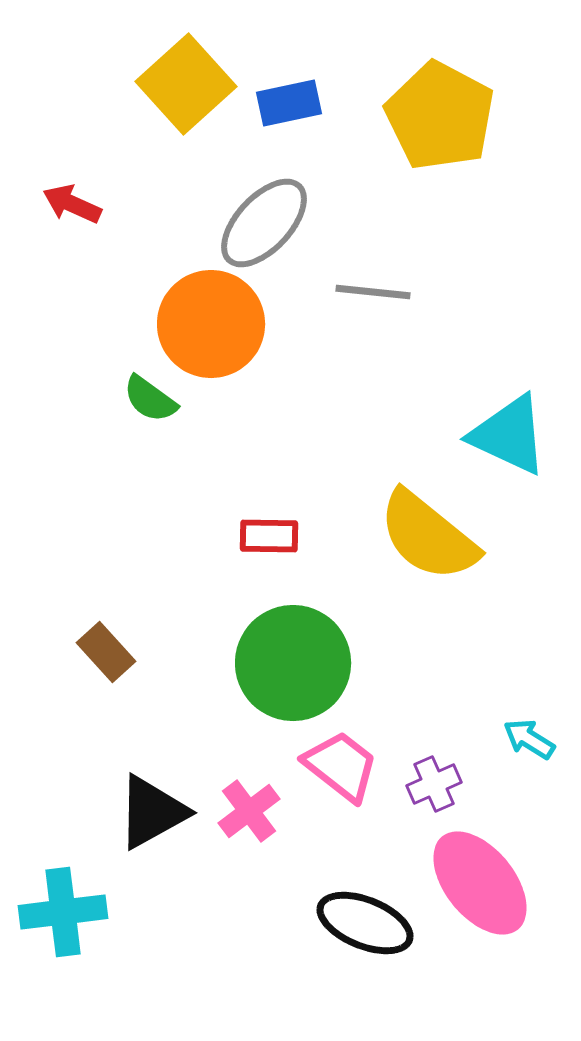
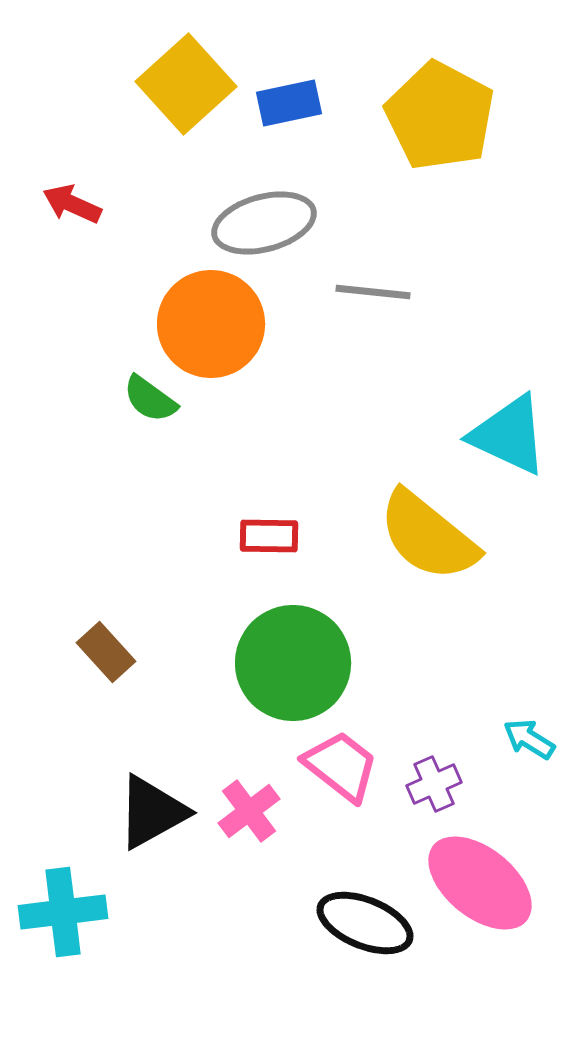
gray ellipse: rotated 32 degrees clockwise
pink ellipse: rotated 12 degrees counterclockwise
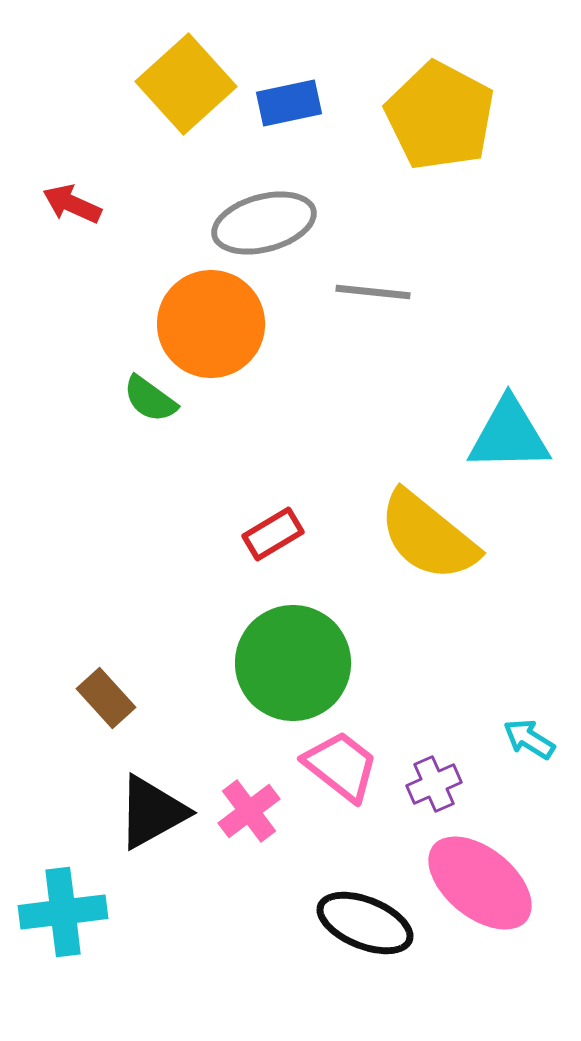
cyan triangle: rotated 26 degrees counterclockwise
red rectangle: moved 4 px right, 2 px up; rotated 32 degrees counterclockwise
brown rectangle: moved 46 px down
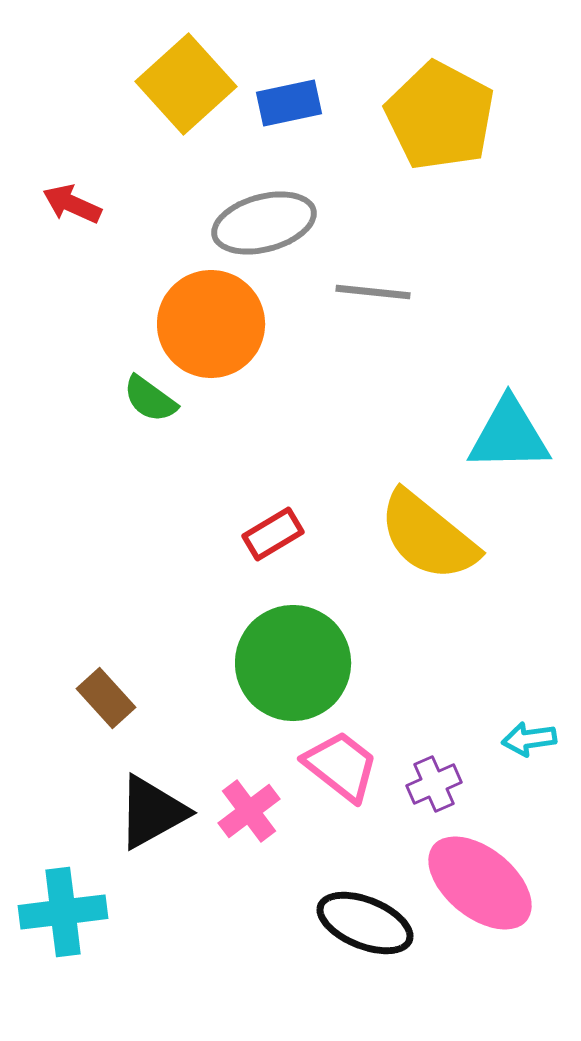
cyan arrow: rotated 40 degrees counterclockwise
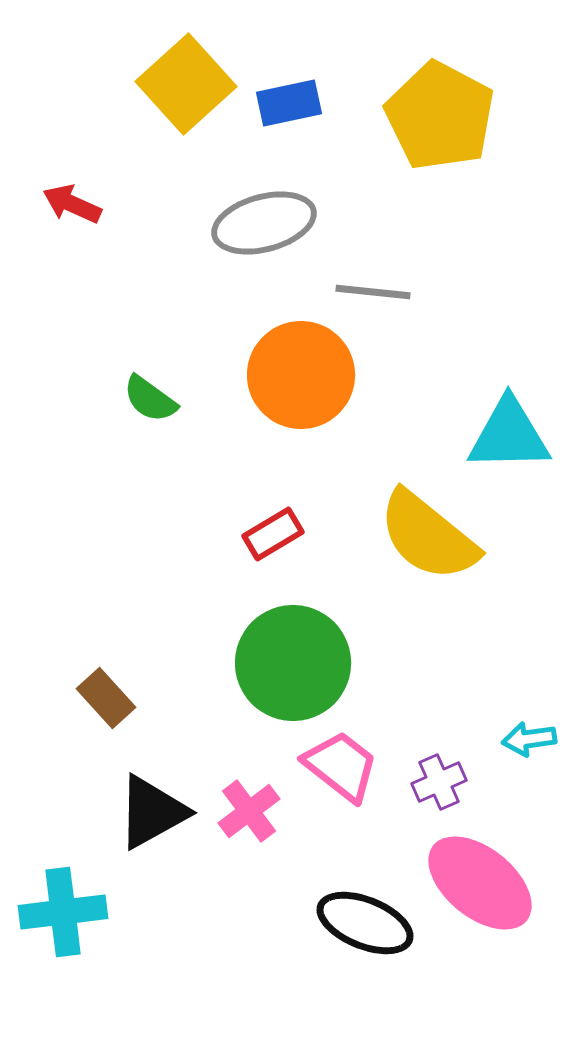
orange circle: moved 90 px right, 51 px down
purple cross: moved 5 px right, 2 px up
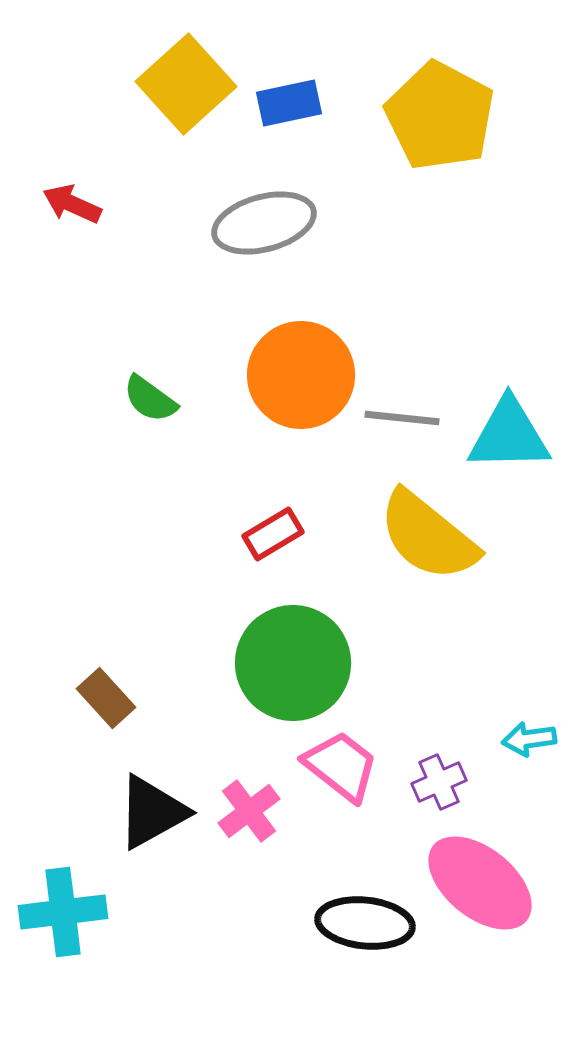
gray line: moved 29 px right, 126 px down
black ellipse: rotated 16 degrees counterclockwise
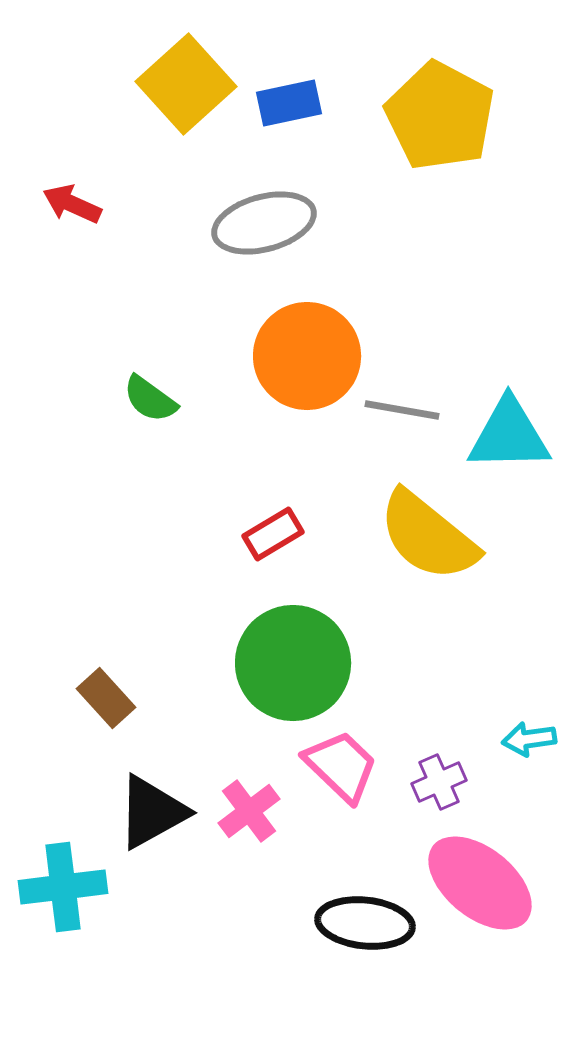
orange circle: moved 6 px right, 19 px up
gray line: moved 8 px up; rotated 4 degrees clockwise
pink trapezoid: rotated 6 degrees clockwise
cyan cross: moved 25 px up
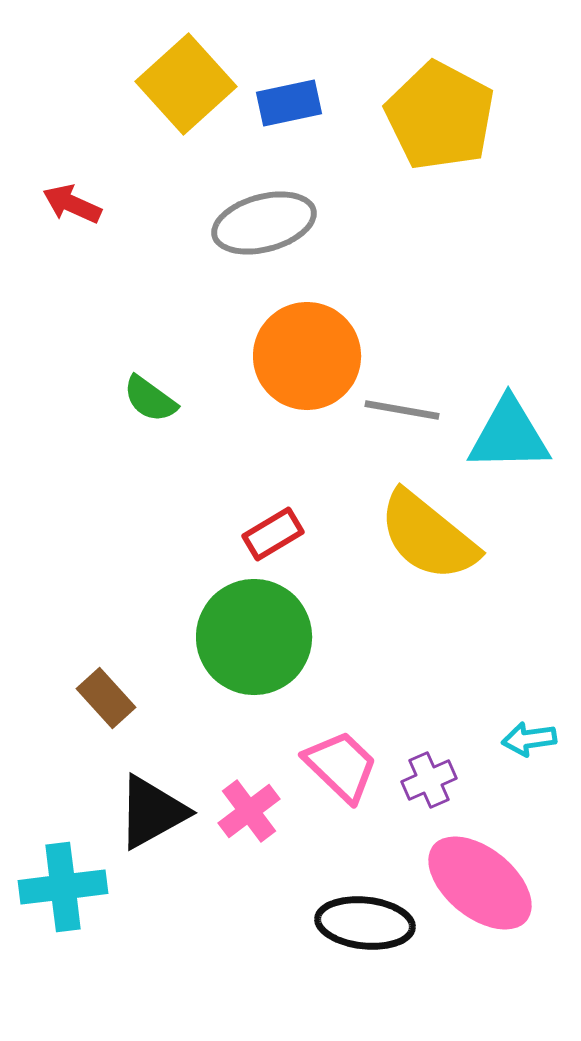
green circle: moved 39 px left, 26 px up
purple cross: moved 10 px left, 2 px up
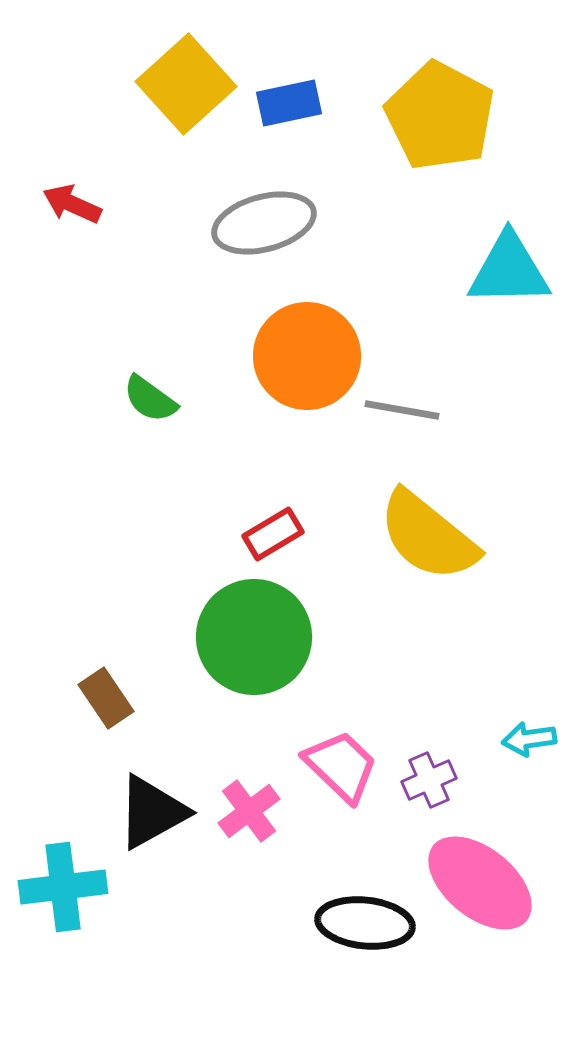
cyan triangle: moved 165 px up
brown rectangle: rotated 8 degrees clockwise
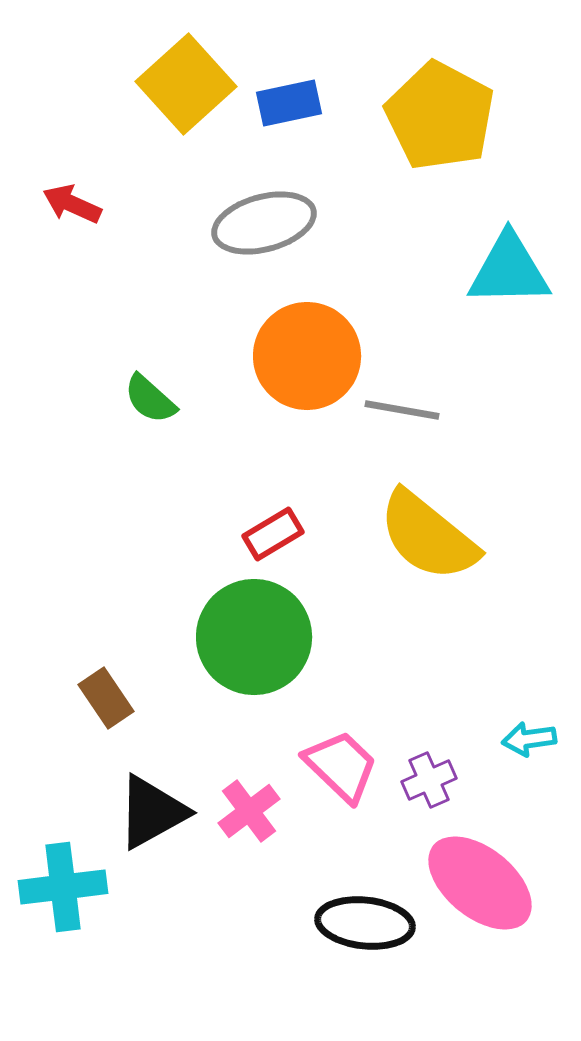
green semicircle: rotated 6 degrees clockwise
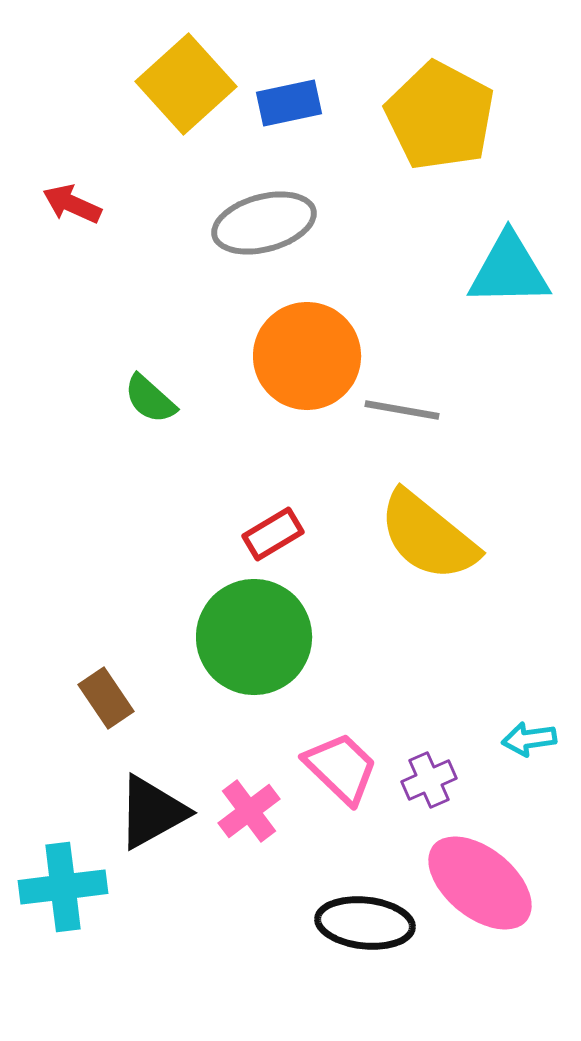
pink trapezoid: moved 2 px down
